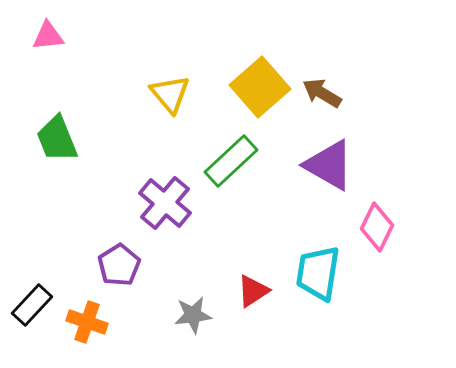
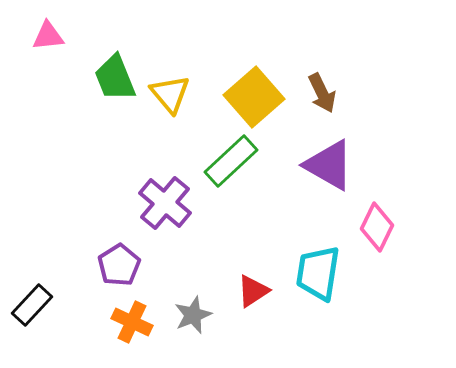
yellow square: moved 6 px left, 10 px down
brown arrow: rotated 147 degrees counterclockwise
green trapezoid: moved 58 px right, 61 px up
gray star: rotated 15 degrees counterclockwise
orange cross: moved 45 px right; rotated 6 degrees clockwise
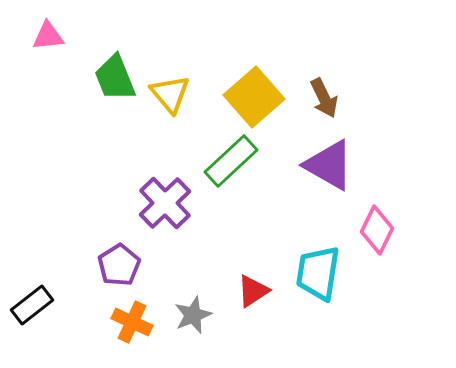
brown arrow: moved 2 px right, 5 px down
purple cross: rotated 6 degrees clockwise
pink diamond: moved 3 px down
black rectangle: rotated 9 degrees clockwise
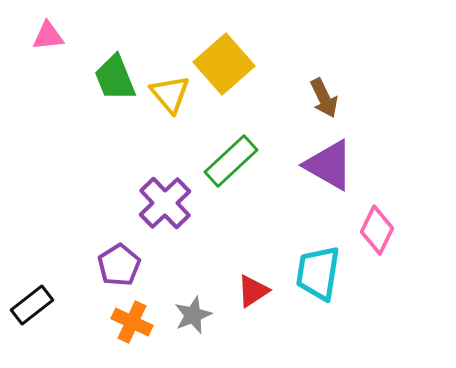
yellow square: moved 30 px left, 33 px up
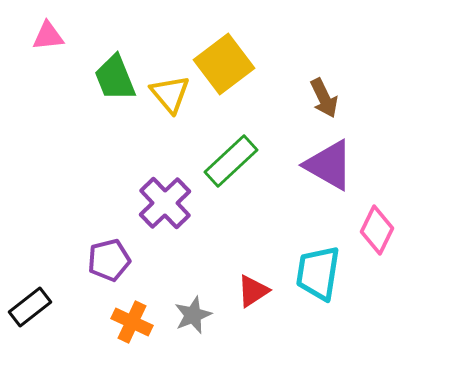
yellow square: rotated 4 degrees clockwise
purple pentagon: moved 10 px left, 5 px up; rotated 18 degrees clockwise
black rectangle: moved 2 px left, 2 px down
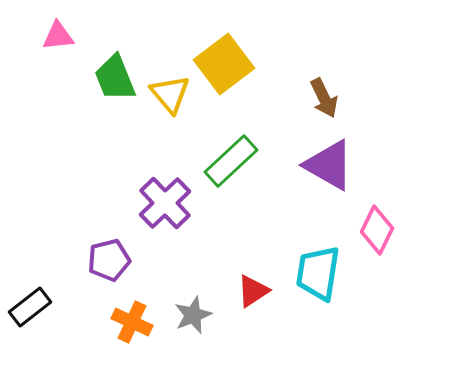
pink triangle: moved 10 px right
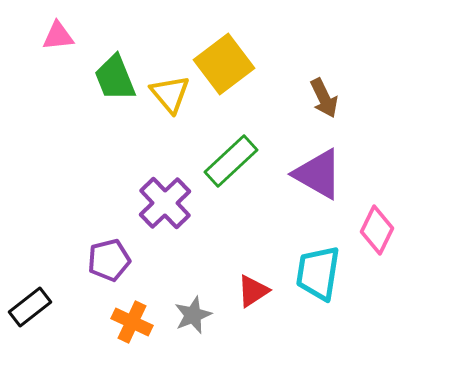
purple triangle: moved 11 px left, 9 px down
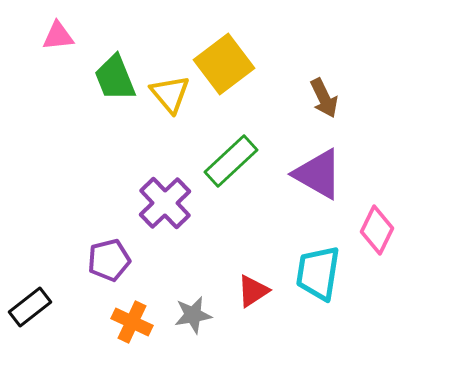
gray star: rotated 12 degrees clockwise
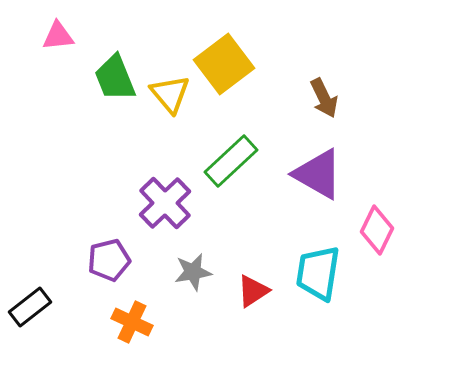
gray star: moved 43 px up
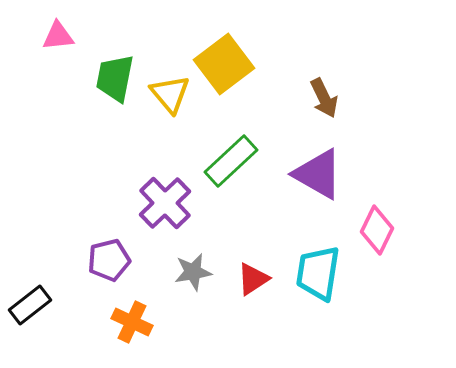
green trapezoid: rotated 33 degrees clockwise
red triangle: moved 12 px up
black rectangle: moved 2 px up
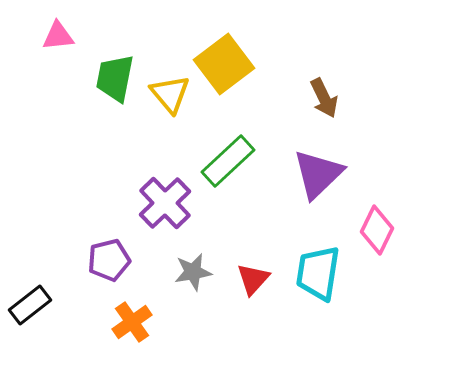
green rectangle: moved 3 px left
purple triangle: rotated 46 degrees clockwise
red triangle: rotated 15 degrees counterclockwise
orange cross: rotated 30 degrees clockwise
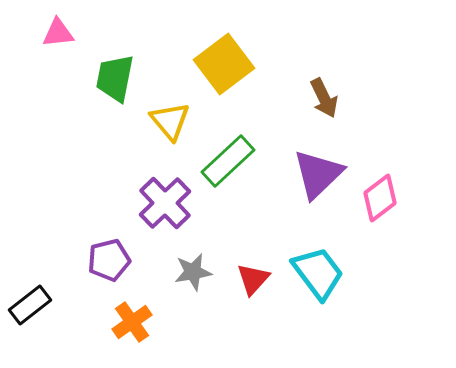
pink triangle: moved 3 px up
yellow triangle: moved 27 px down
pink diamond: moved 3 px right, 32 px up; rotated 27 degrees clockwise
cyan trapezoid: rotated 134 degrees clockwise
